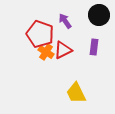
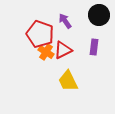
yellow trapezoid: moved 8 px left, 12 px up
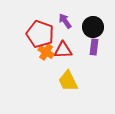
black circle: moved 6 px left, 12 px down
red triangle: rotated 24 degrees clockwise
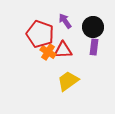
orange cross: moved 2 px right
yellow trapezoid: rotated 80 degrees clockwise
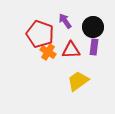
red triangle: moved 8 px right
yellow trapezoid: moved 10 px right
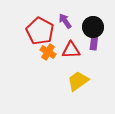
red pentagon: moved 3 px up; rotated 8 degrees clockwise
purple rectangle: moved 5 px up
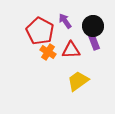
black circle: moved 1 px up
purple rectangle: rotated 28 degrees counterclockwise
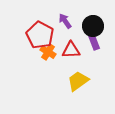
red pentagon: moved 4 px down
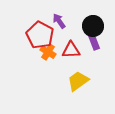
purple arrow: moved 6 px left
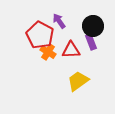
purple rectangle: moved 3 px left
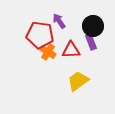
red pentagon: rotated 20 degrees counterclockwise
